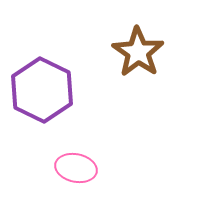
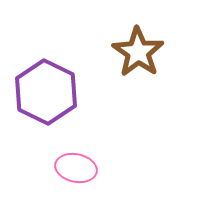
purple hexagon: moved 4 px right, 2 px down
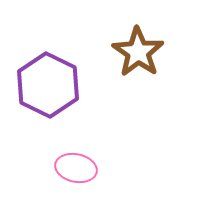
purple hexagon: moved 2 px right, 7 px up
